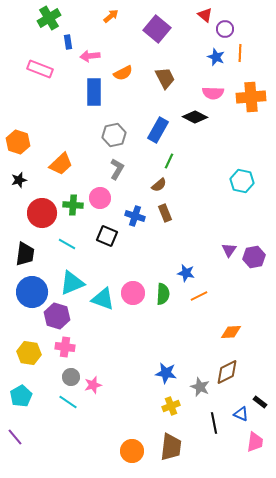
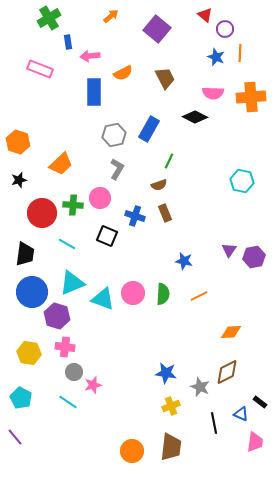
blue rectangle at (158, 130): moved 9 px left, 1 px up
brown semicircle at (159, 185): rotated 21 degrees clockwise
blue star at (186, 273): moved 2 px left, 12 px up
gray circle at (71, 377): moved 3 px right, 5 px up
cyan pentagon at (21, 396): moved 2 px down; rotated 15 degrees counterclockwise
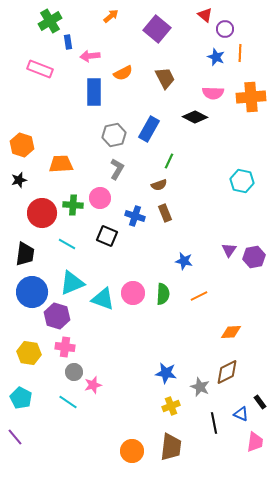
green cross at (49, 18): moved 1 px right, 3 px down
orange hexagon at (18, 142): moved 4 px right, 3 px down
orange trapezoid at (61, 164): rotated 140 degrees counterclockwise
black rectangle at (260, 402): rotated 16 degrees clockwise
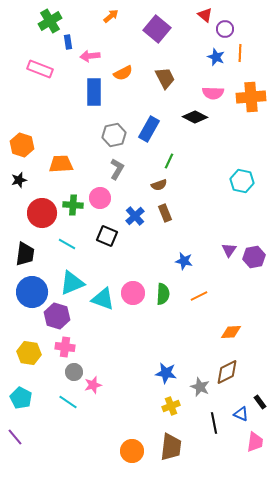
blue cross at (135, 216): rotated 30 degrees clockwise
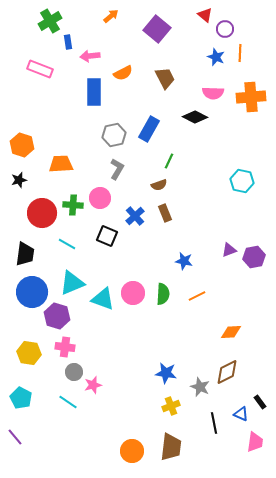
purple triangle at (229, 250): rotated 35 degrees clockwise
orange line at (199, 296): moved 2 px left
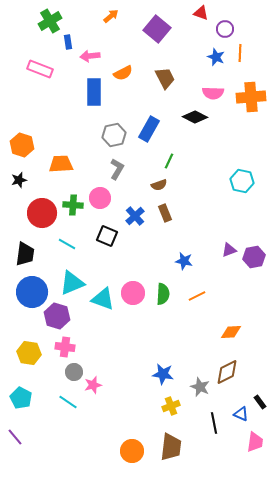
red triangle at (205, 15): moved 4 px left, 2 px up; rotated 21 degrees counterclockwise
blue star at (166, 373): moved 3 px left, 1 px down
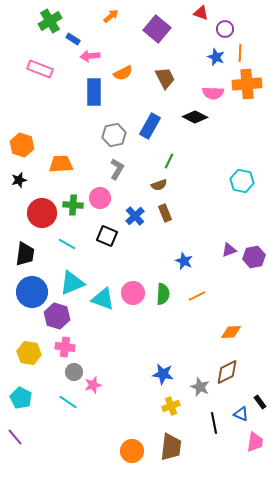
blue rectangle at (68, 42): moved 5 px right, 3 px up; rotated 48 degrees counterclockwise
orange cross at (251, 97): moved 4 px left, 13 px up
blue rectangle at (149, 129): moved 1 px right, 3 px up
blue star at (184, 261): rotated 12 degrees clockwise
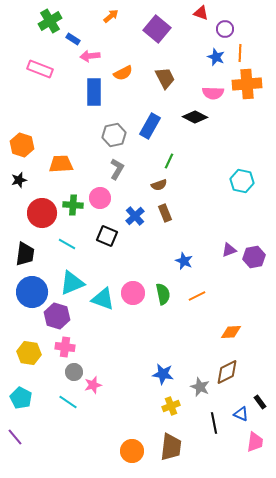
green semicircle at (163, 294): rotated 15 degrees counterclockwise
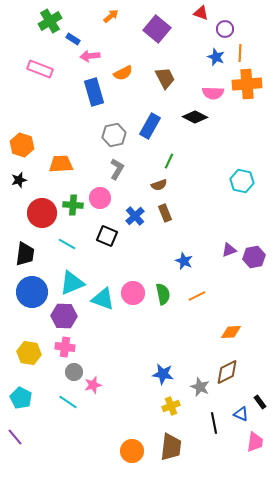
blue rectangle at (94, 92): rotated 16 degrees counterclockwise
purple hexagon at (57, 316): moved 7 px right; rotated 15 degrees counterclockwise
